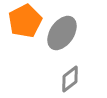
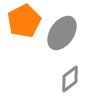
orange pentagon: moved 1 px left
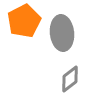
gray ellipse: rotated 40 degrees counterclockwise
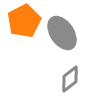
gray ellipse: rotated 28 degrees counterclockwise
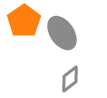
orange pentagon: rotated 8 degrees counterclockwise
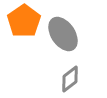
gray ellipse: moved 1 px right, 1 px down
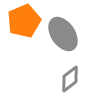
orange pentagon: rotated 12 degrees clockwise
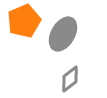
gray ellipse: rotated 64 degrees clockwise
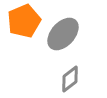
gray ellipse: rotated 12 degrees clockwise
